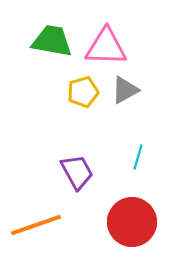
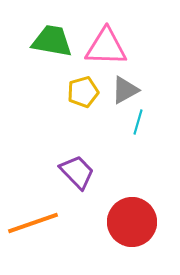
cyan line: moved 35 px up
purple trapezoid: rotated 15 degrees counterclockwise
orange line: moved 3 px left, 2 px up
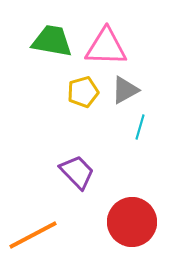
cyan line: moved 2 px right, 5 px down
orange line: moved 12 px down; rotated 9 degrees counterclockwise
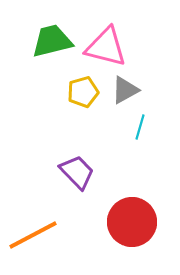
green trapezoid: rotated 24 degrees counterclockwise
pink triangle: rotated 12 degrees clockwise
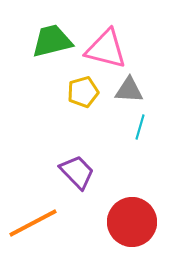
pink triangle: moved 2 px down
gray triangle: moved 4 px right; rotated 32 degrees clockwise
orange line: moved 12 px up
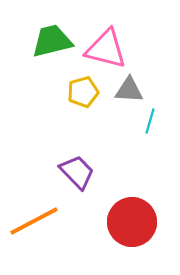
cyan line: moved 10 px right, 6 px up
orange line: moved 1 px right, 2 px up
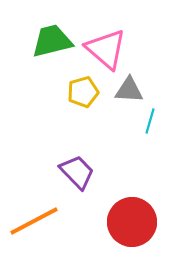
pink triangle: rotated 27 degrees clockwise
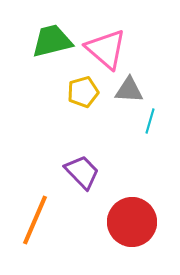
purple trapezoid: moved 5 px right
orange line: moved 1 px right, 1 px up; rotated 39 degrees counterclockwise
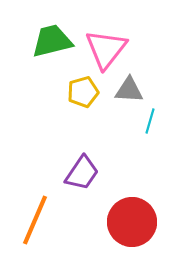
pink triangle: rotated 27 degrees clockwise
purple trapezoid: moved 1 px down; rotated 78 degrees clockwise
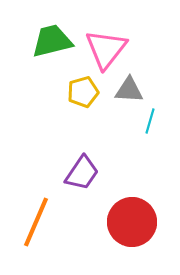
orange line: moved 1 px right, 2 px down
